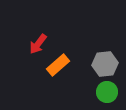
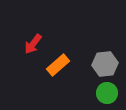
red arrow: moved 5 px left
green circle: moved 1 px down
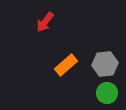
red arrow: moved 12 px right, 22 px up
orange rectangle: moved 8 px right
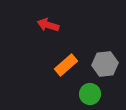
red arrow: moved 3 px right, 3 px down; rotated 70 degrees clockwise
green circle: moved 17 px left, 1 px down
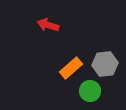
orange rectangle: moved 5 px right, 3 px down
green circle: moved 3 px up
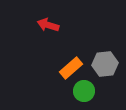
green circle: moved 6 px left
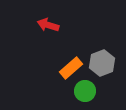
gray hexagon: moved 3 px left, 1 px up; rotated 15 degrees counterclockwise
green circle: moved 1 px right
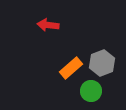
red arrow: rotated 10 degrees counterclockwise
green circle: moved 6 px right
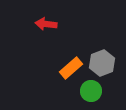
red arrow: moved 2 px left, 1 px up
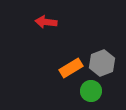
red arrow: moved 2 px up
orange rectangle: rotated 10 degrees clockwise
